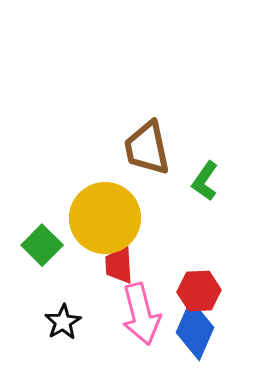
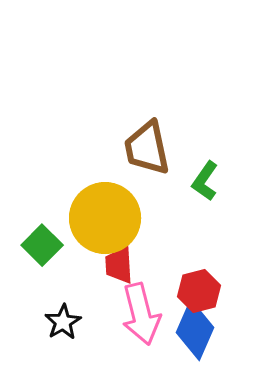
red hexagon: rotated 12 degrees counterclockwise
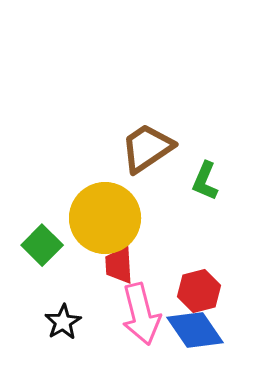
brown trapezoid: rotated 68 degrees clockwise
green L-shape: rotated 12 degrees counterclockwise
blue diamond: rotated 58 degrees counterclockwise
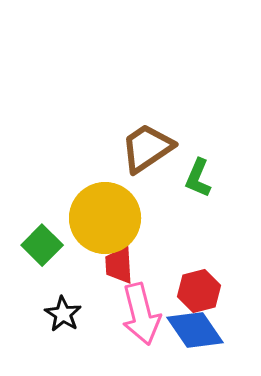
green L-shape: moved 7 px left, 3 px up
black star: moved 8 px up; rotated 9 degrees counterclockwise
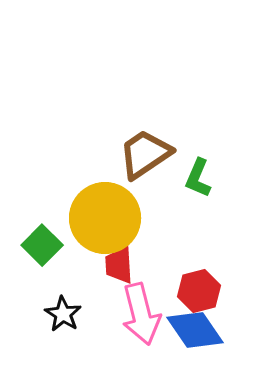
brown trapezoid: moved 2 px left, 6 px down
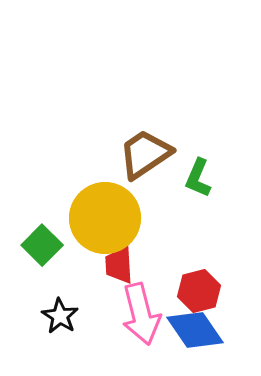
black star: moved 3 px left, 2 px down
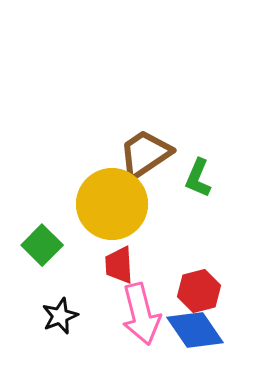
yellow circle: moved 7 px right, 14 px up
black star: rotated 18 degrees clockwise
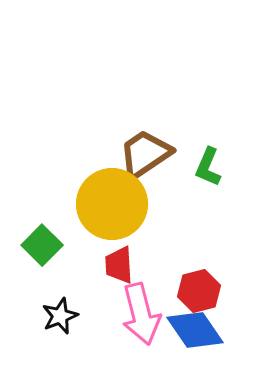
green L-shape: moved 10 px right, 11 px up
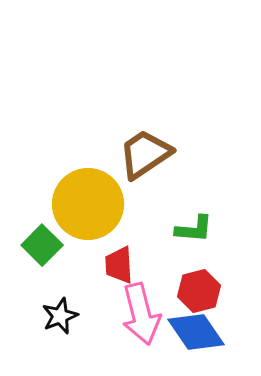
green L-shape: moved 14 px left, 62 px down; rotated 108 degrees counterclockwise
yellow circle: moved 24 px left
blue diamond: moved 1 px right, 2 px down
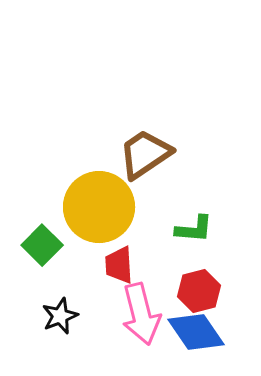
yellow circle: moved 11 px right, 3 px down
